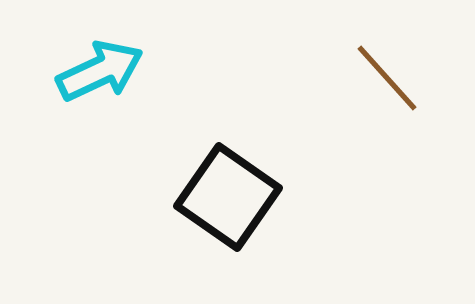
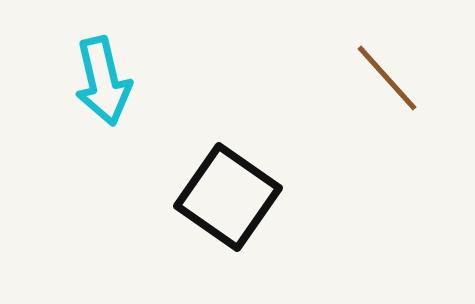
cyan arrow: moved 3 px right, 10 px down; rotated 102 degrees clockwise
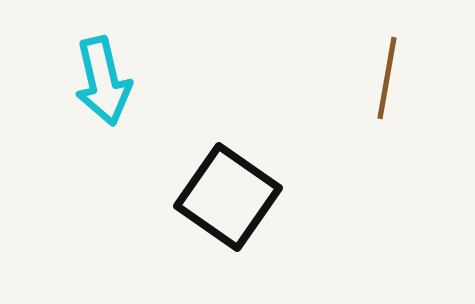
brown line: rotated 52 degrees clockwise
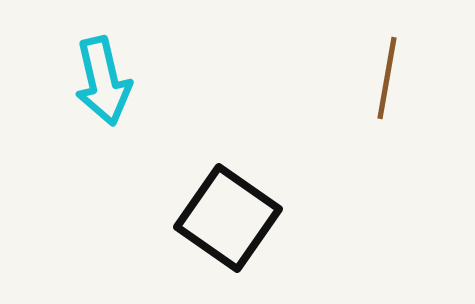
black square: moved 21 px down
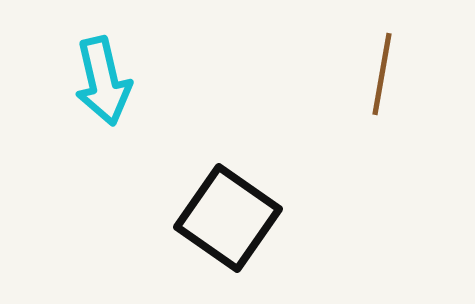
brown line: moved 5 px left, 4 px up
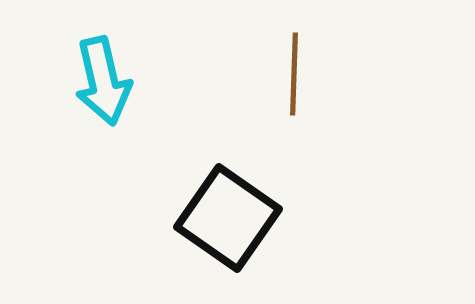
brown line: moved 88 px left; rotated 8 degrees counterclockwise
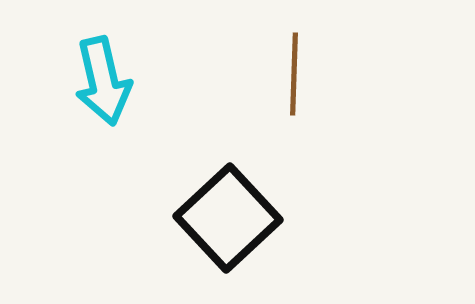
black square: rotated 12 degrees clockwise
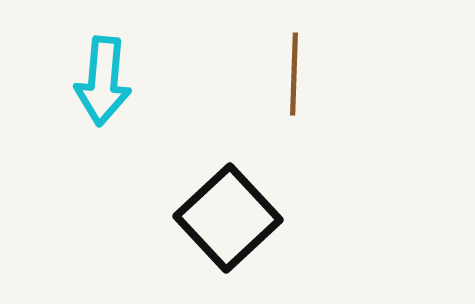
cyan arrow: rotated 18 degrees clockwise
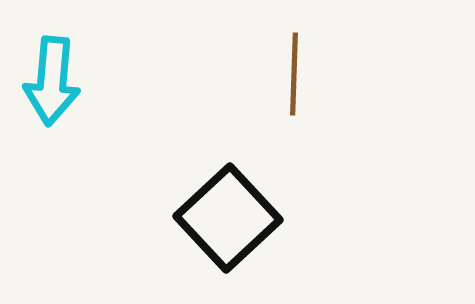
cyan arrow: moved 51 px left
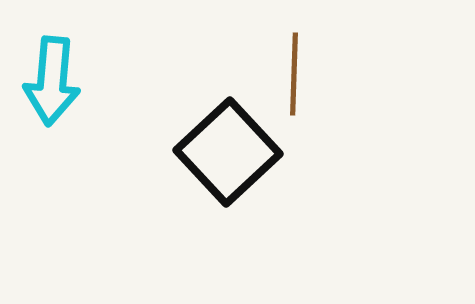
black square: moved 66 px up
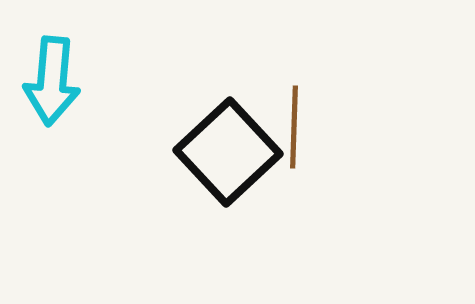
brown line: moved 53 px down
